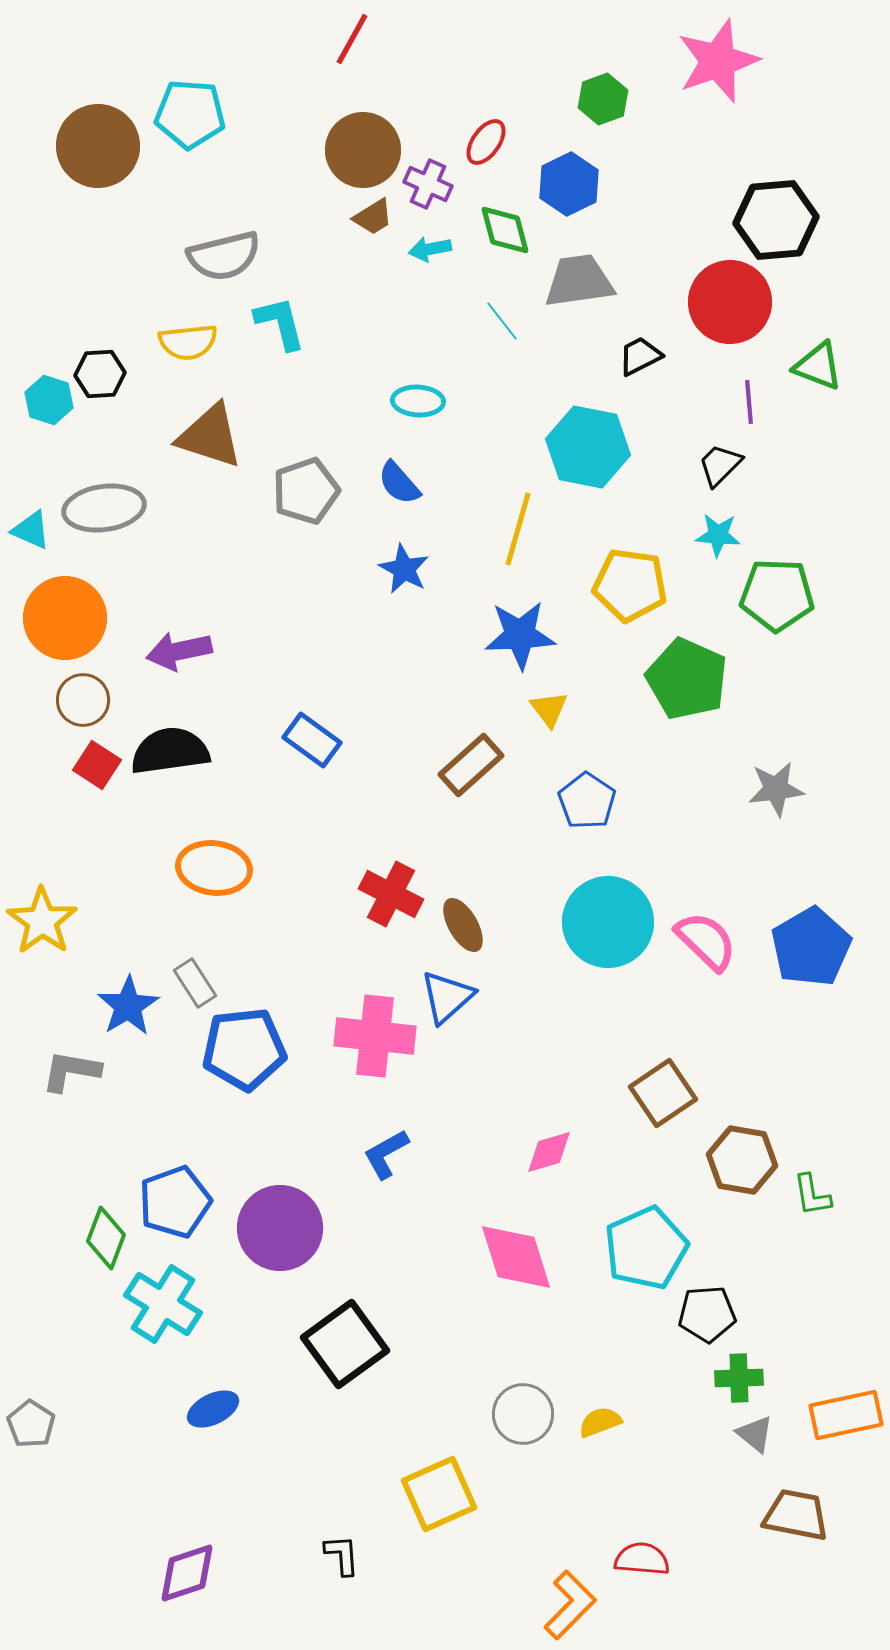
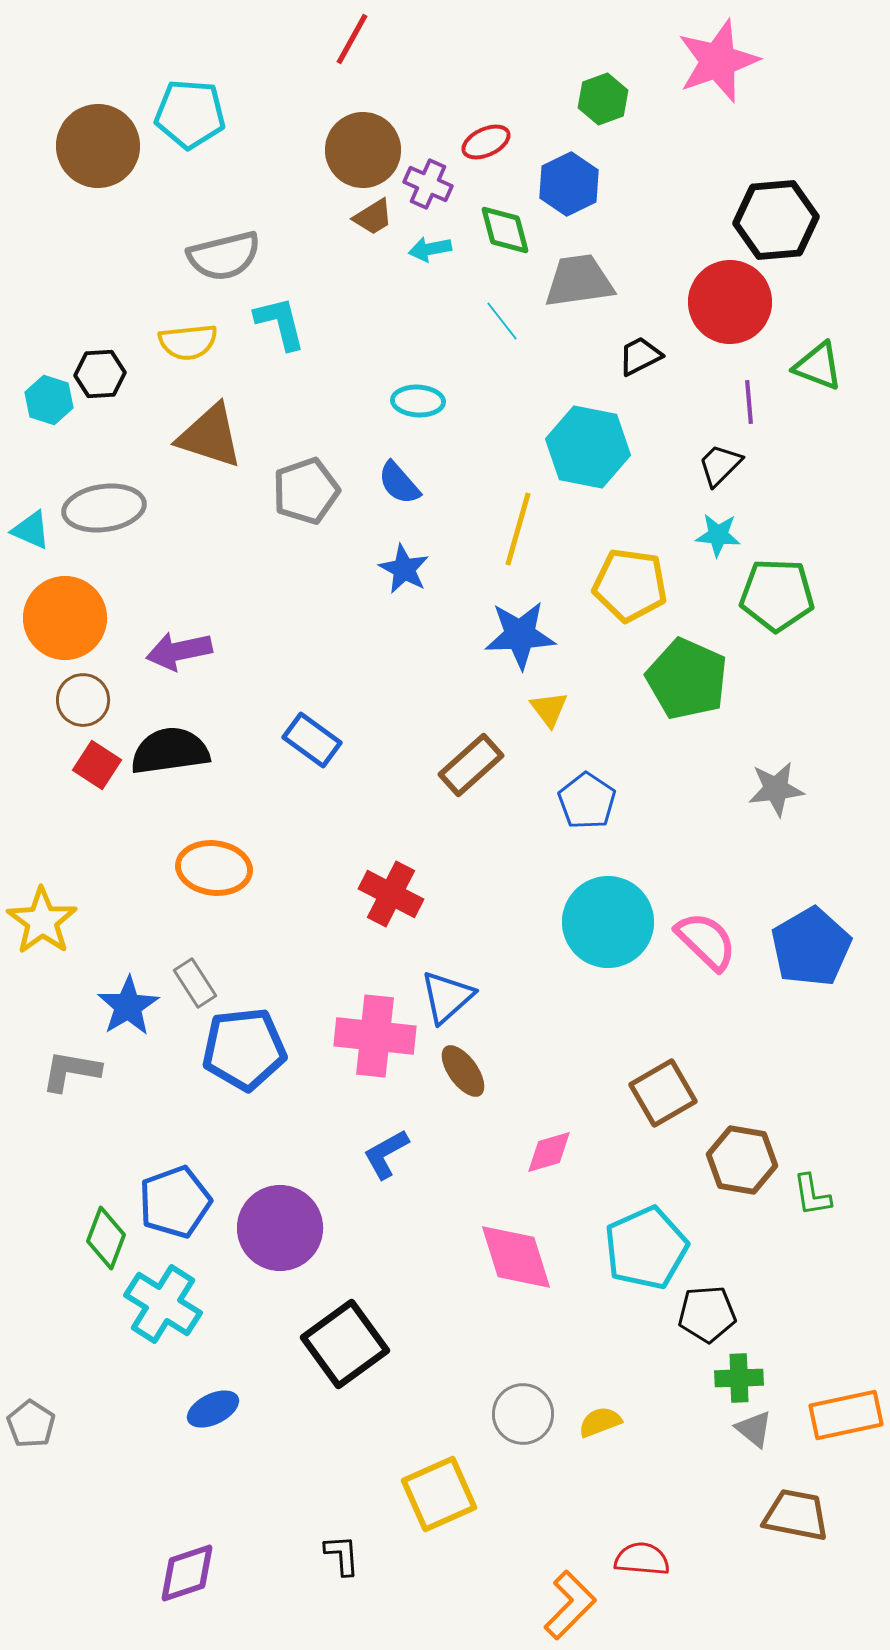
red ellipse at (486, 142): rotated 30 degrees clockwise
brown ellipse at (463, 925): moved 146 px down; rotated 6 degrees counterclockwise
brown square at (663, 1093): rotated 4 degrees clockwise
gray triangle at (755, 1434): moved 1 px left, 5 px up
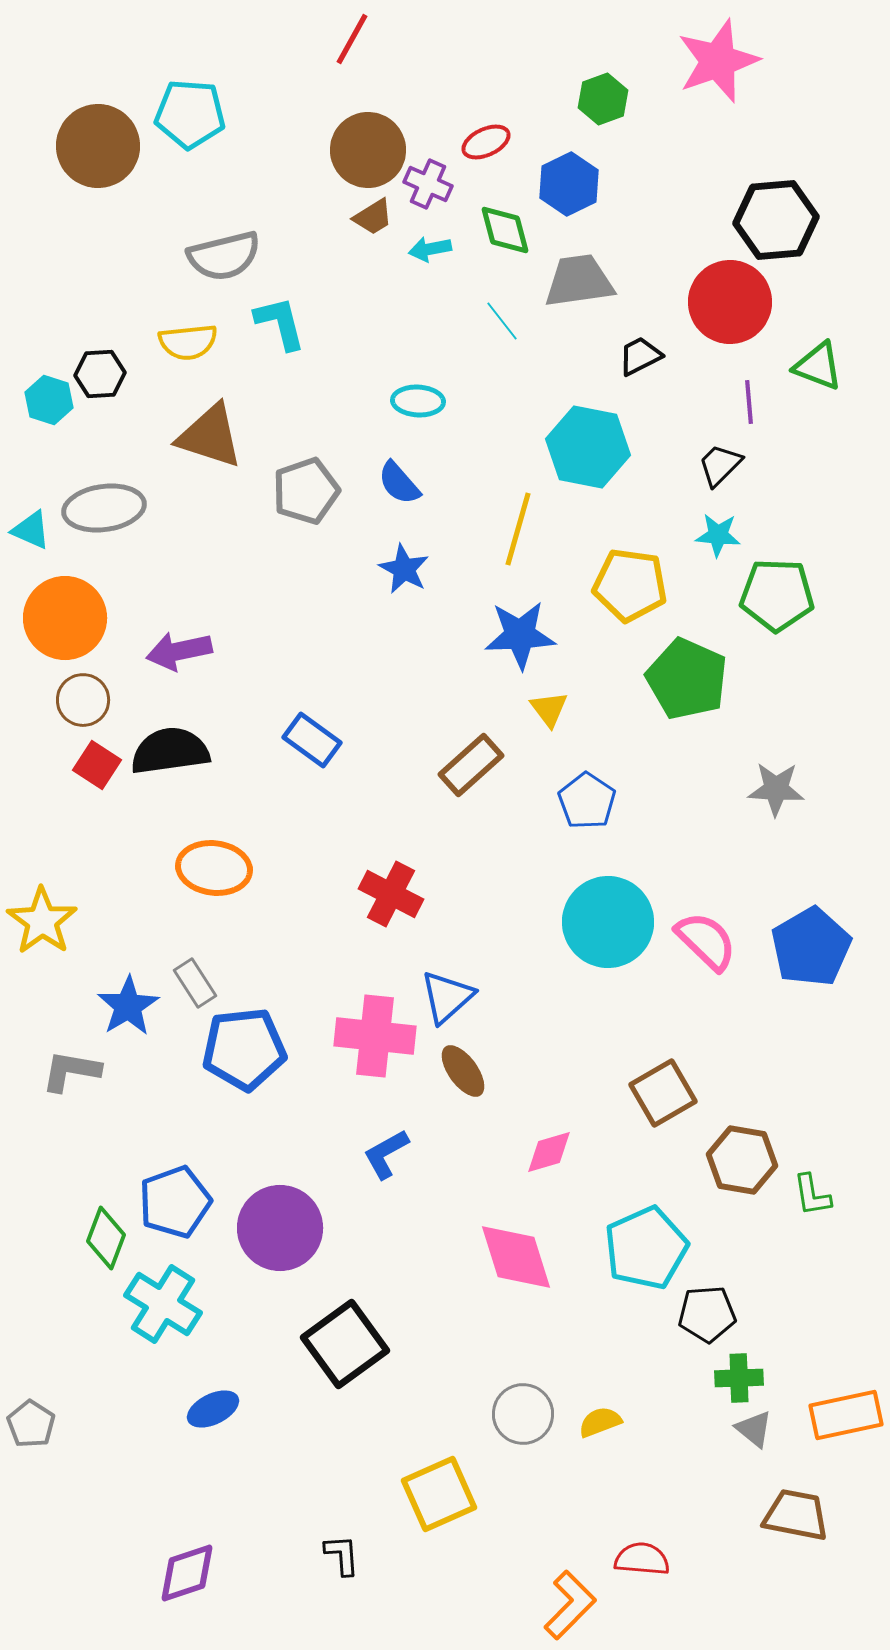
brown circle at (363, 150): moved 5 px right
gray star at (776, 789): rotated 10 degrees clockwise
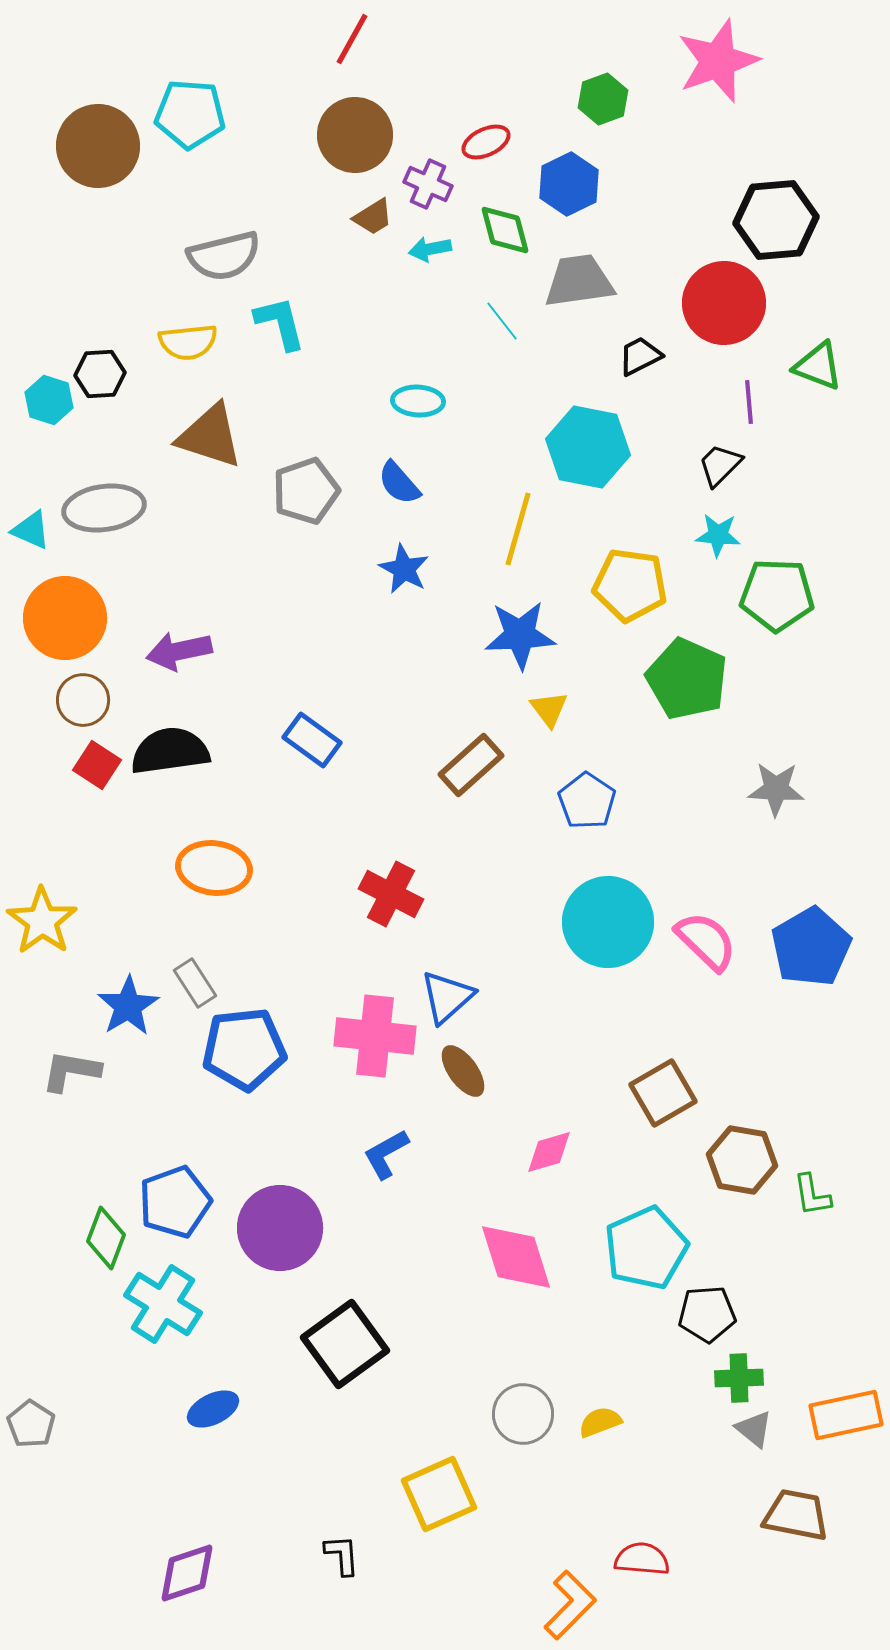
brown circle at (368, 150): moved 13 px left, 15 px up
red circle at (730, 302): moved 6 px left, 1 px down
